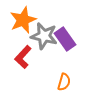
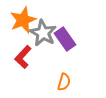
gray star: moved 1 px left, 3 px up; rotated 16 degrees clockwise
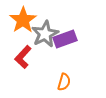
orange star: rotated 12 degrees counterclockwise
gray star: moved 2 px right, 1 px down; rotated 16 degrees clockwise
purple rectangle: rotated 75 degrees counterclockwise
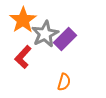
purple rectangle: rotated 25 degrees counterclockwise
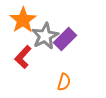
gray star: moved 2 px down
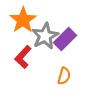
orange semicircle: moved 6 px up
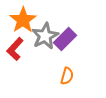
red L-shape: moved 8 px left, 8 px up
orange semicircle: moved 3 px right
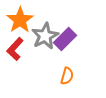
orange star: moved 3 px left
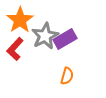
purple rectangle: rotated 15 degrees clockwise
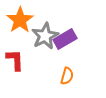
red L-shape: moved 11 px down; rotated 135 degrees clockwise
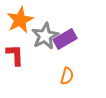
orange star: rotated 8 degrees clockwise
red L-shape: moved 5 px up
